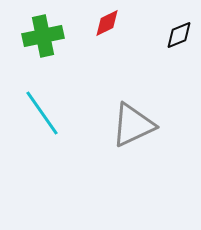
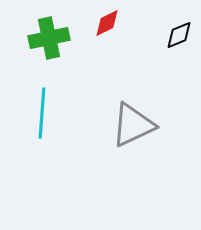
green cross: moved 6 px right, 2 px down
cyan line: rotated 39 degrees clockwise
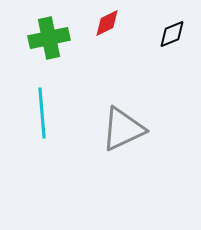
black diamond: moved 7 px left, 1 px up
cyan line: rotated 9 degrees counterclockwise
gray triangle: moved 10 px left, 4 px down
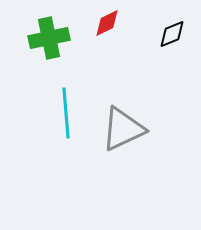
cyan line: moved 24 px right
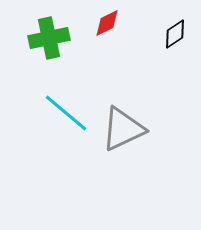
black diamond: moved 3 px right; rotated 12 degrees counterclockwise
cyan line: rotated 45 degrees counterclockwise
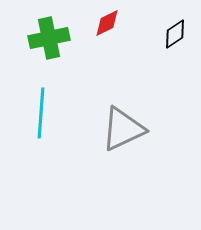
cyan line: moved 25 px left; rotated 54 degrees clockwise
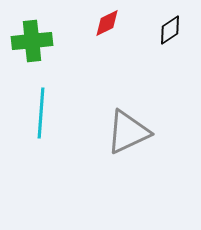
black diamond: moved 5 px left, 4 px up
green cross: moved 17 px left, 3 px down; rotated 6 degrees clockwise
gray triangle: moved 5 px right, 3 px down
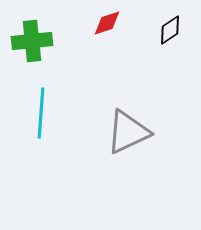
red diamond: rotated 8 degrees clockwise
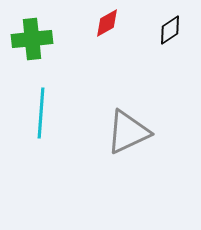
red diamond: rotated 12 degrees counterclockwise
green cross: moved 2 px up
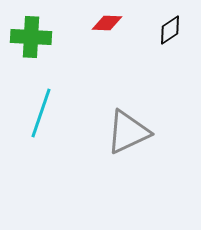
red diamond: rotated 32 degrees clockwise
green cross: moved 1 px left, 2 px up; rotated 9 degrees clockwise
cyan line: rotated 15 degrees clockwise
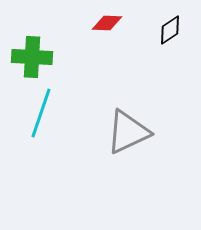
green cross: moved 1 px right, 20 px down
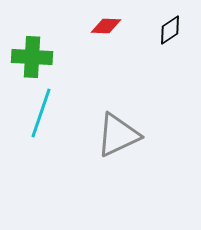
red diamond: moved 1 px left, 3 px down
gray triangle: moved 10 px left, 3 px down
